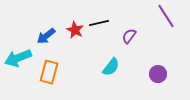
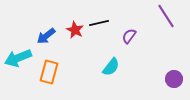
purple circle: moved 16 px right, 5 px down
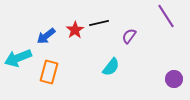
red star: rotated 12 degrees clockwise
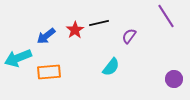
orange rectangle: rotated 70 degrees clockwise
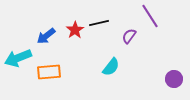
purple line: moved 16 px left
